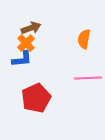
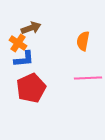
orange semicircle: moved 1 px left, 2 px down
orange cross: moved 8 px left; rotated 12 degrees counterclockwise
blue L-shape: moved 2 px right
red pentagon: moved 5 px left, 10 px up
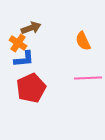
orange semicircle: rotated 36 degrees counterclockwise
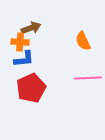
orange cross: moved 2 px right, 1 px up; rotated 30 degrees counterclockwise
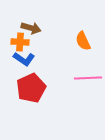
brown arrow: rotated 36 degrees clockwise
blue L-shape: rotated 40 degrees clockwise
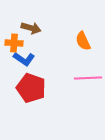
orange cross: moved 6 px left, 1 px down
red pentagon: rotated 28 degrees counterclockwise
